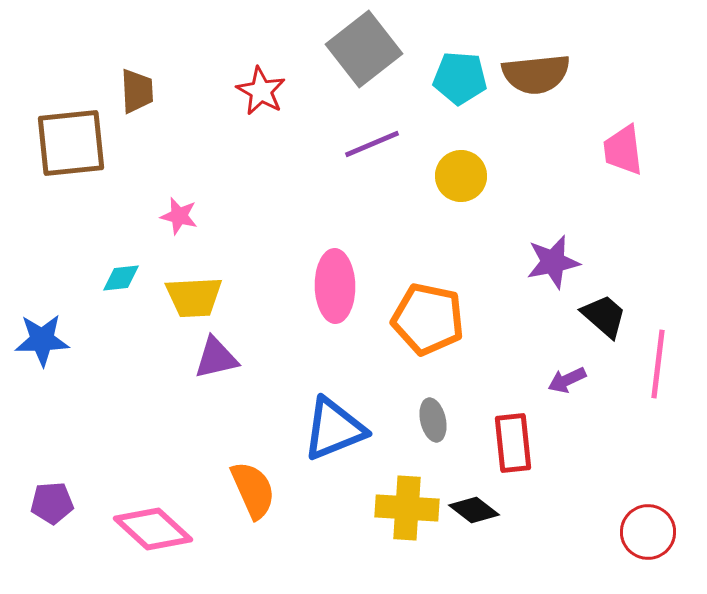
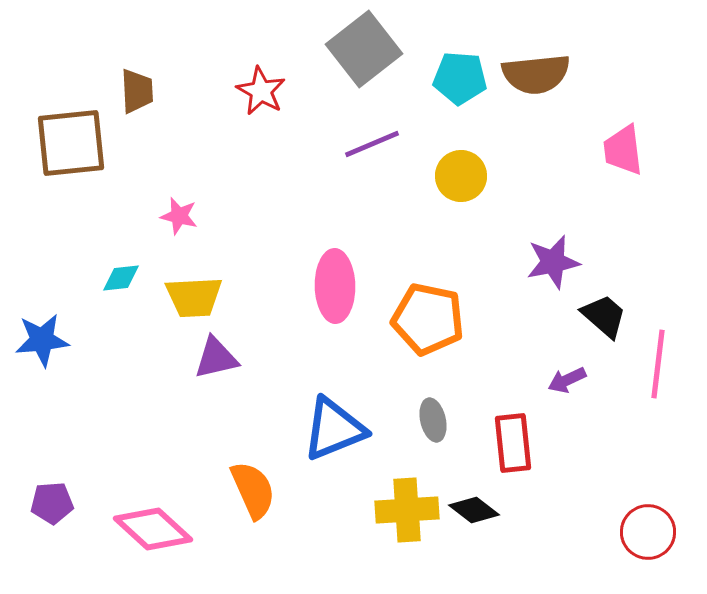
blue star: rotated 4 degrees counterclockwise
yellow cross: moved 2 px down; rotated 8 degrees counterclockwise
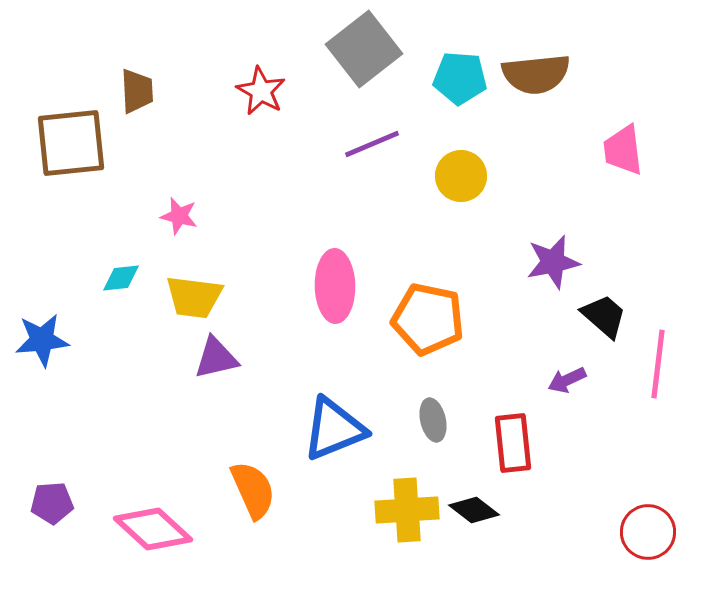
yellow trapezoid: rotated 10 degrees clockwise
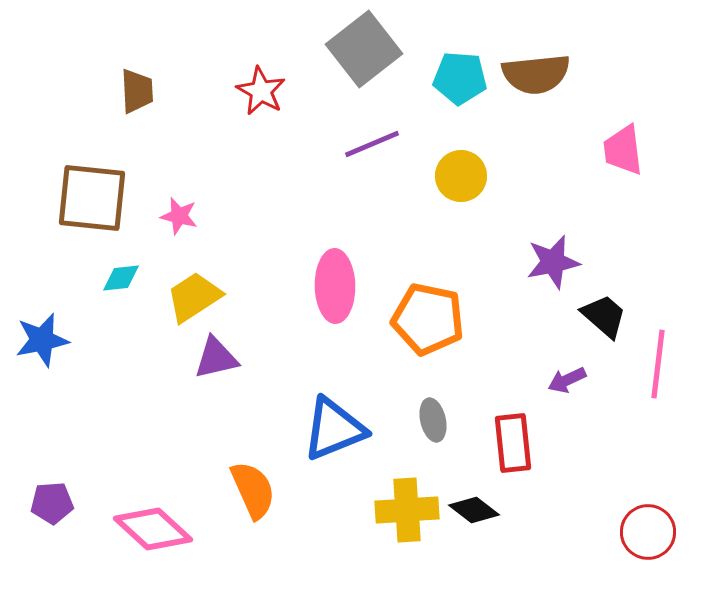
brown square: moved 21 px right, 55 px down; rotated 12 degrees clockwise
yellow trapezoid: rotated 140 degrees clockwise
blue star: rotated 6 degrees counterclockwise
